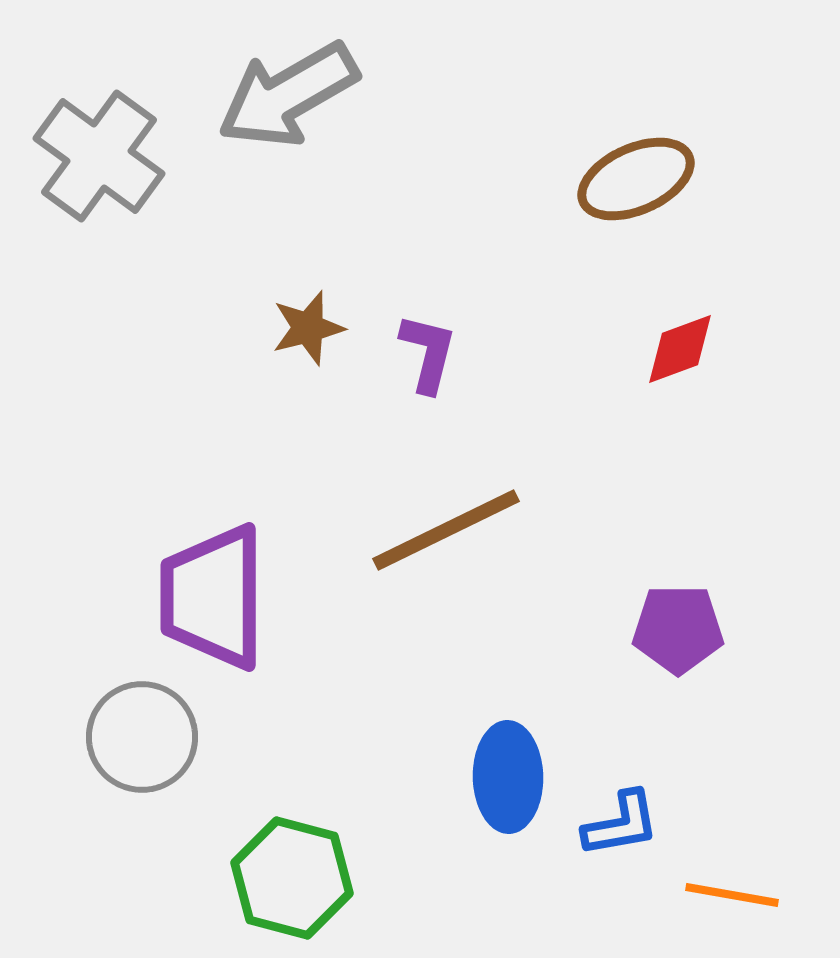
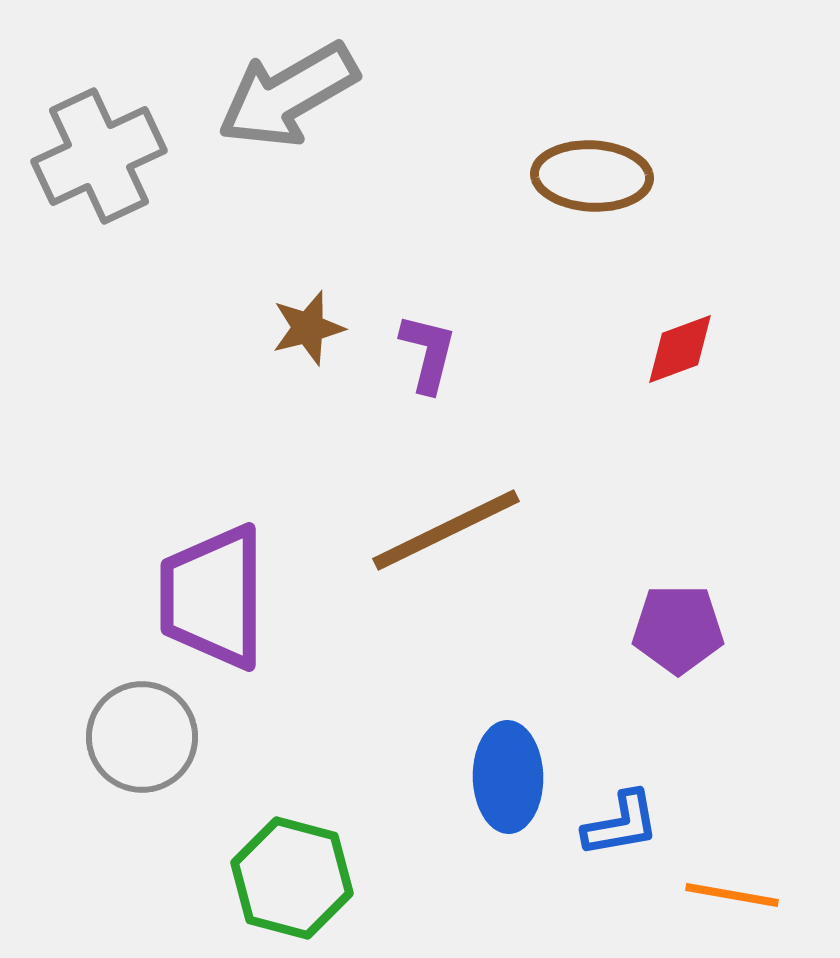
gray cross: rotated 29 degrees clockwise
brown ellipse: moved 44 px left, 3 px up; rotated 27 degrees clockwise
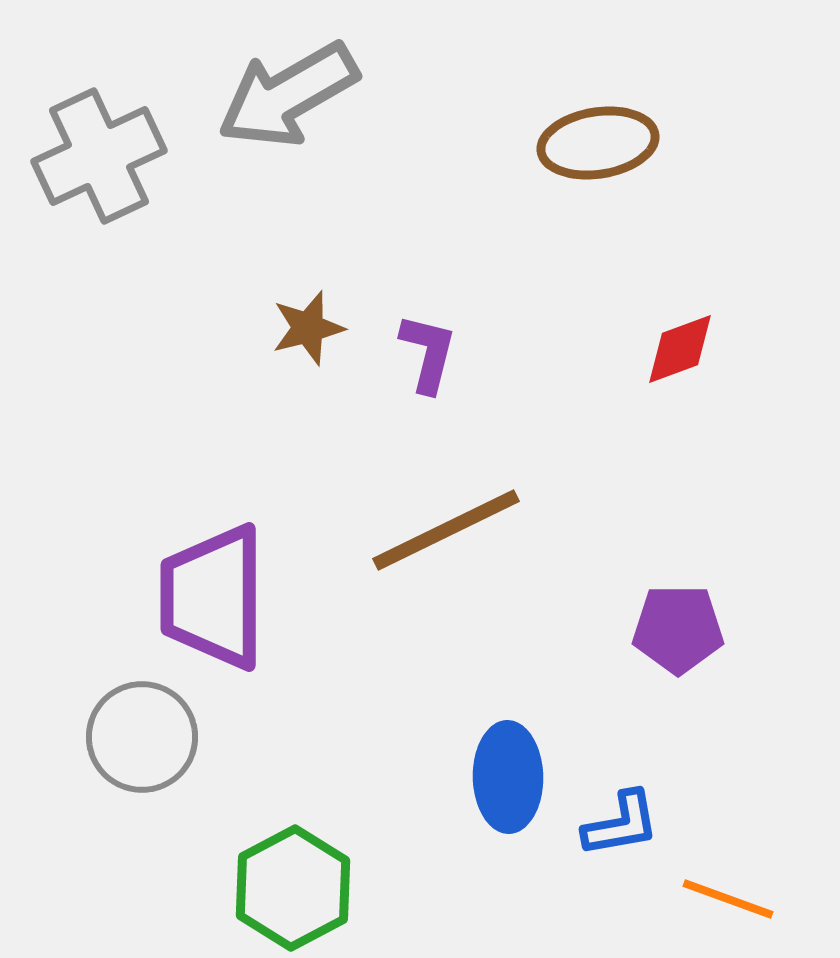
brown ellipse: moved 6 px right, 33 px up; rotated 12 degrees counterclockwise
green hexagon: moved 1 px right, 10 px down; rotated 17 degrees clockwise
orange line: moved 4 px left, 4 px down; rotated 10 degrees clockwise
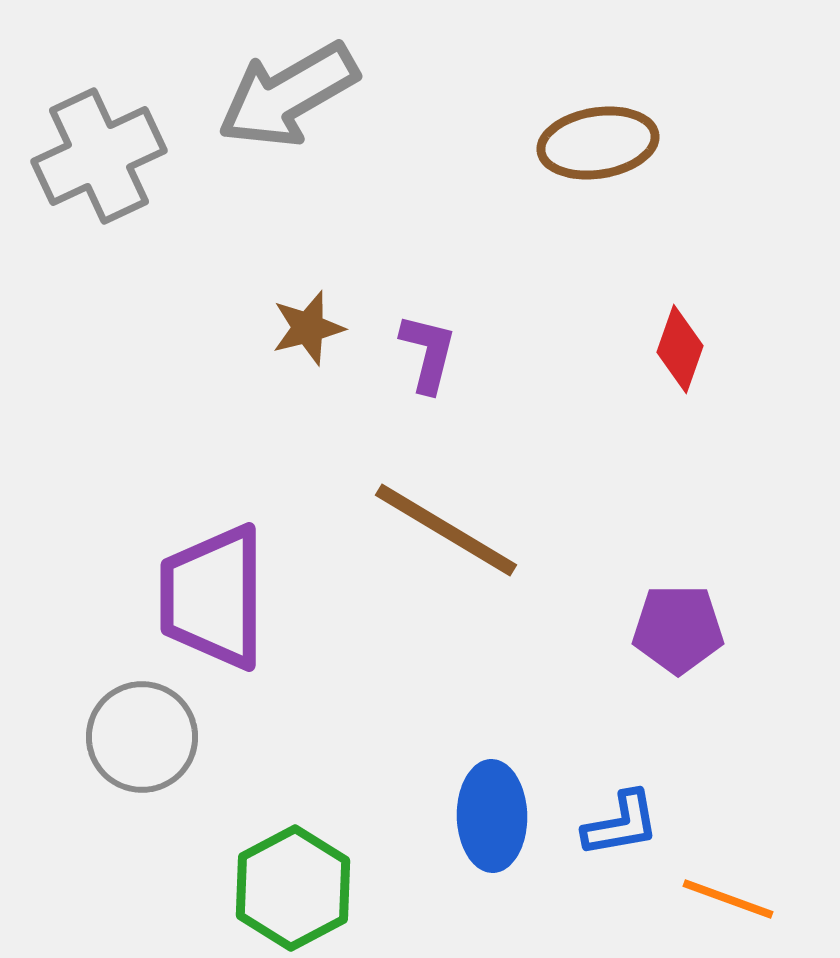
red diamond: rotated 50 degrees counterclockwise
brown line: rotated 57 degrees clockwise
blue ellipse: moved 16 px left, 39 px down
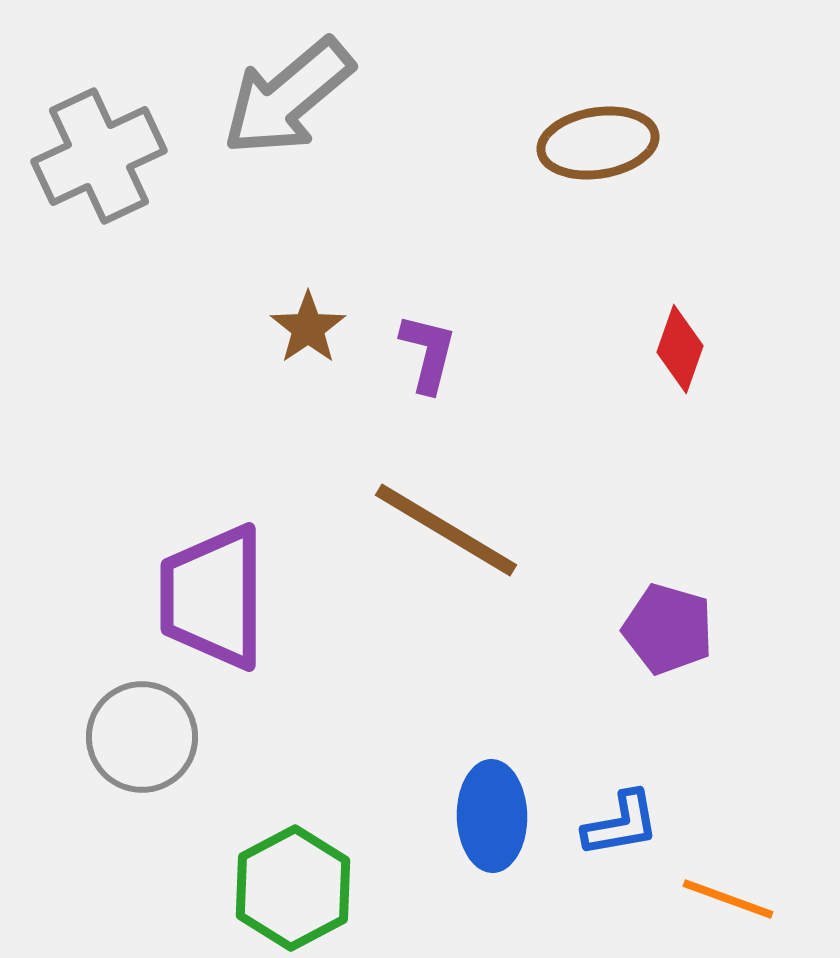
gray arrow: moved 2 px down; rotated 10 degrees counterclockwise
brown star: rotated 20 degrees counterclockwise
purple pentagon: moved 10 px left; rotated 16 degrees clockwise
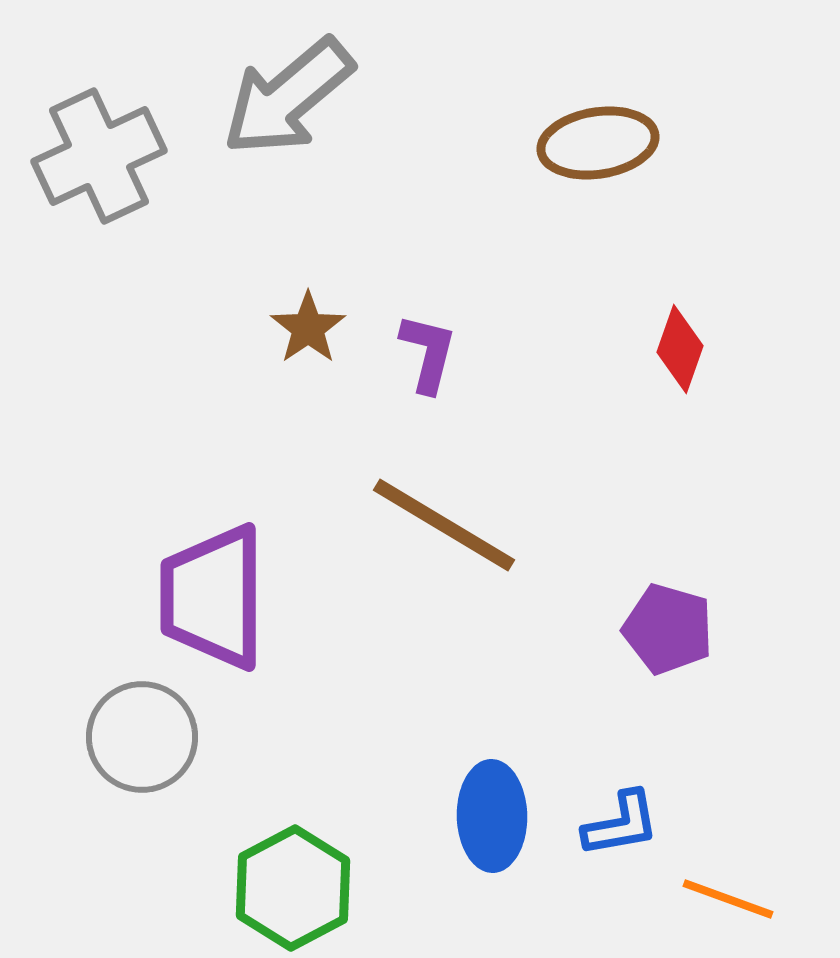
brown line: moved 2 px left, 5 px up
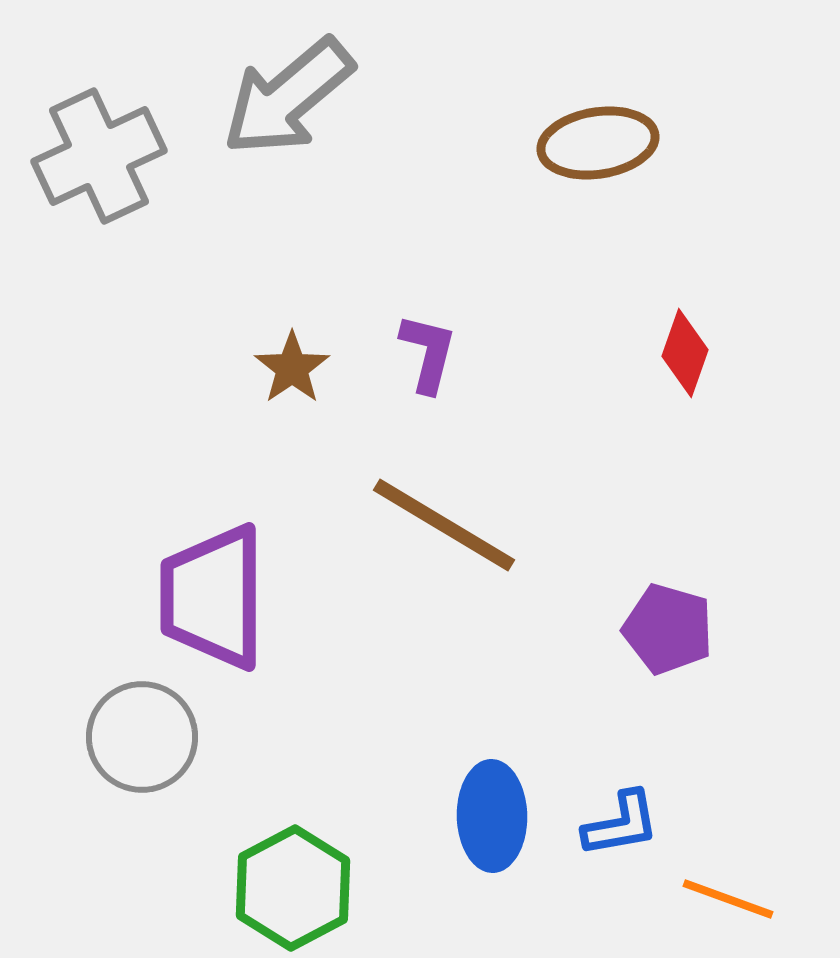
brown star: moved 16 px left, 40 px down
red diamond: moved 5 px right, 4 px down
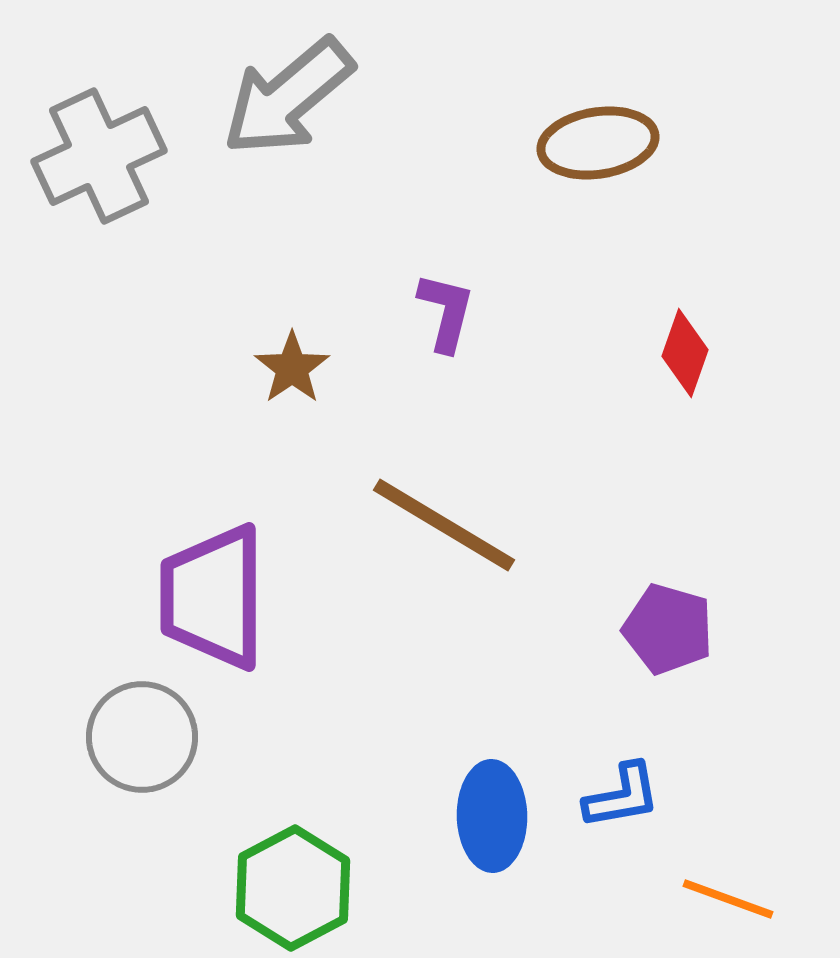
purple L-shape: moved 18 px right, 41 px up
blue L-shape: moved 1 px right, 28 px up
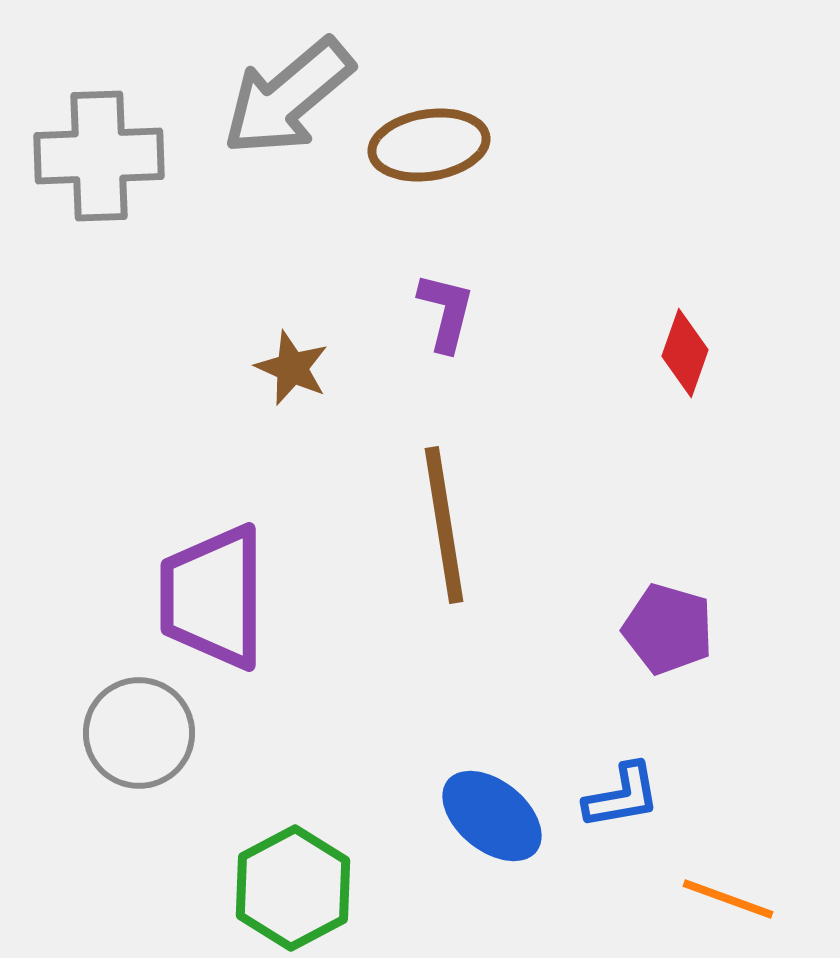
brown ellipse: moved 169 px left, 2 px down
gray cross: rotated 23 degrees clockwise
brown star: rotated 14 degrees counterclockwise
brown line: rotated 50 degrees clockwise
gray circle: moved 3 px left, 4 px up
blue ellipse: rotated 50 degrees counterclockwise
